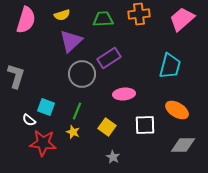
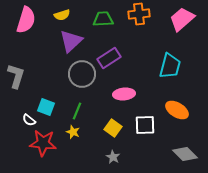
yellow square: moved 6 px right, 1 px down
gray diamond: moved 2 px right, 9 px down; rotated 45 degrees clockwise
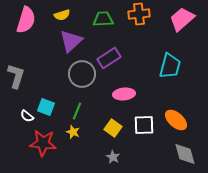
orange ellipse: moved 1 px left, 10 px down; rotated 10 degrees clockwise
white semicircle: moved 2 px left, 4 px up
white square: moved 1 px left
gray diamond: rotated 30 degrees clockwise
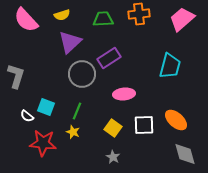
pink semicircle: rotated 120 degrees clockwise
purple triangle: moved 1 px left, 1 px down
